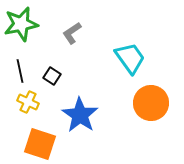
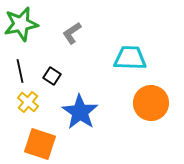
cyan trapezoid: rotated 52 degrees counterclockwise
yellow cross: rotated 15 degrees clockwise
blue star: moved 3 px up
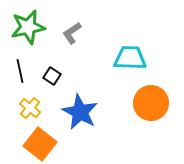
green star: moved 7 px right, 3 px down
yellow cross: moved 2 px right, 6 px down
blue star: rotated 6 degrees counterclockwise
orange square: rotated 20 degrees clockwise
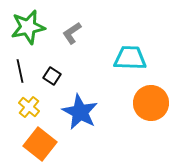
yellow cross: moved 1 px left, 1 px up
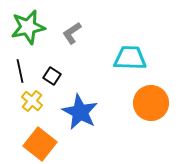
yellow cross: moved 3 px right, 6 px up
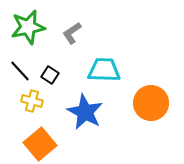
cyan trapezoid: moved 26 px left, 12 px down
black line: rotated 30 degrees counterclockwise
black square: moved 2 px left, 1 px up
yellow cross: rotated 25 degrees counterclockwise
blue star: moved 5 px right
orange square: rotated 12 degrees clockwise
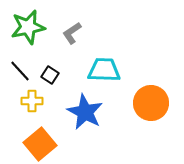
yellow cross: rotated 15 degrees counterclockwise
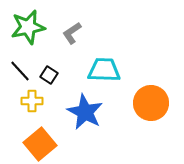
black square: moved 1 px left
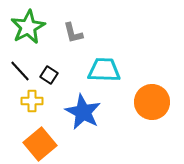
green star: rotated 16 degrees counterclockwise
gray L-shape: moved 1 px right; rotated 70 degrees counterclockwise
orange circle: moved 1 px right, 1 px up
blue star: moved 2 px left
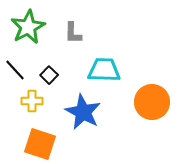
gray L-shape: rotated 15 degrees clockwise
black line: moved 5 px left, 1 px up
black square: rotated 12 degrees clockwise
orange square: rotated 32 degrees counterclockwise
